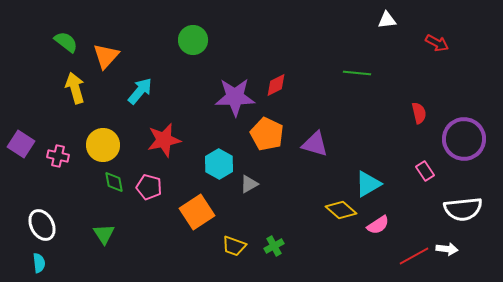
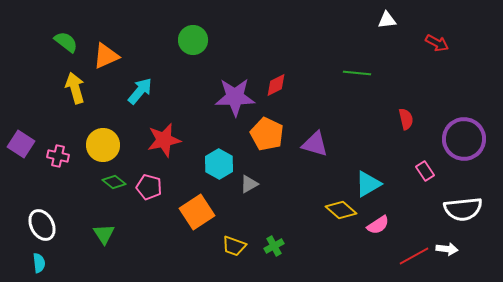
orange triangle: rotated 24 degrees clockwise
red semicircle: moved 13 px left, 6 px down
green diamond: rotated 40 degrees counterclockwise
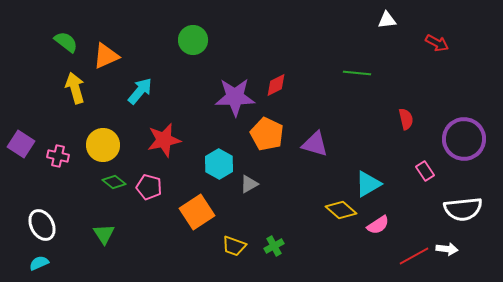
cyan semicircle: rotated 108 degrees counterclockwise
